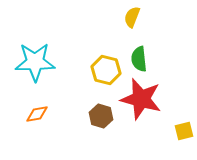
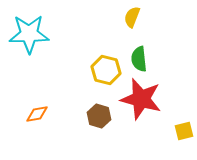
cyan star: moved 6 px left, 28 px up
brown hexagon: moved 2 px left
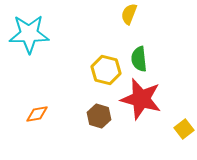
yellow semicircle: moved 3 px left, 3 px up
yellow square: moved 2 px up; rotated 24 degrees counterclockwise
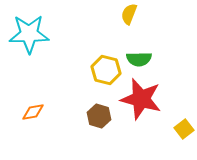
green semicircle: rotated 85 degrees counterclockwise
orange diamond: moved 4 px left, 2 px up
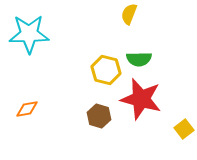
orange diamond: moved 6 px left, 3 px up
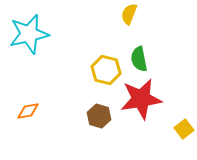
cyan star: rotated 12 degrees counterclockwise
green semicircle: rotated 80 degrees clockwise
red star: rotated 24 degrees counterclockwise
orange diamond: moved 1 px right, 2 px down
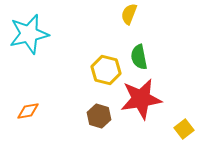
green semicircle: moved 2 px up
